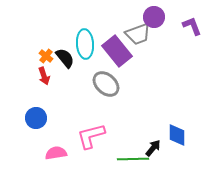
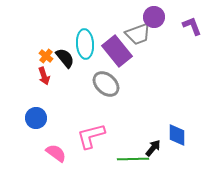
pink semicircle: rotated 45 degrees clockwise
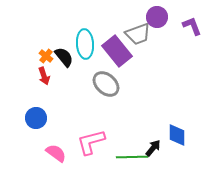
purple circle: moved 3 px right
black semicircle: moved 1 px left, 1 px up
pink L-shape: moved 6 px down
green line: moved 1 px left, 2 px up
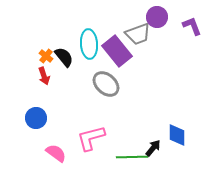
cyan ellipse: moved 4 px right
pink L-shape: moved 4 px up
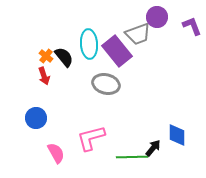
gray ellipse: rotated 28 degrees counterclockwise
pink semicircle: rotated 25 degrees clockwise
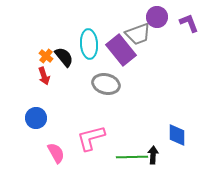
purple L-shape: moved 3 px left, 3 px up
purple rectangle: moved 4 px right, 1 px up
black arrow: moved 7 px down; rotated 36 degrees counterclockwise
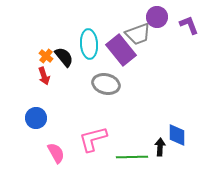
purple L-shape: moved 2 px down
pink L-shape: moved 2 px right, 1 px down
black arrow: moved 7 px right, 8 px up
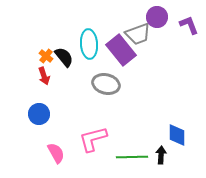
blue circle: moved 3 px right, 4 px up
black arrow: moved 1 px right, 8 px down
